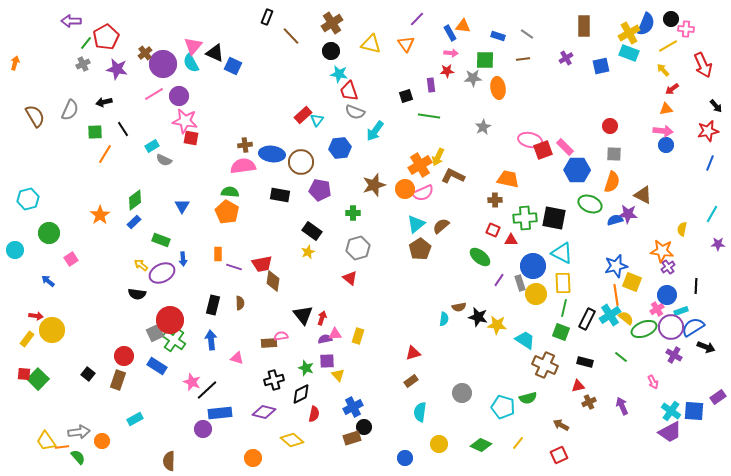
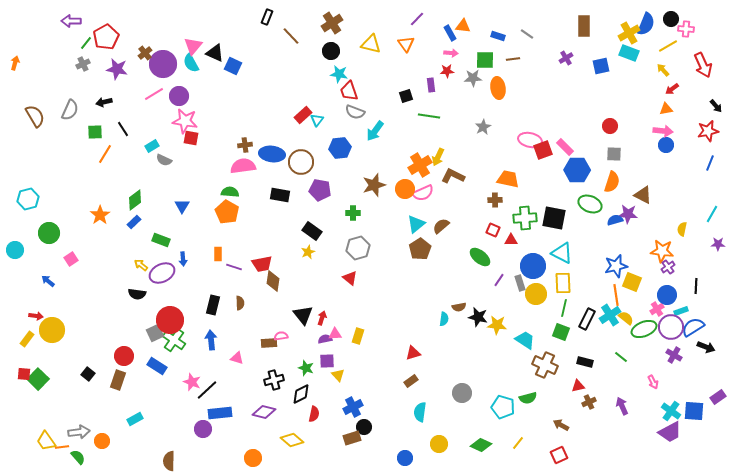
brown line at (523, 59): moved 10 px left
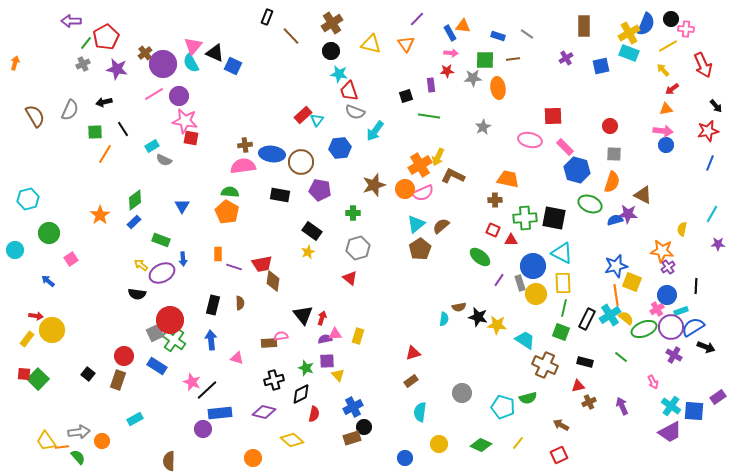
red square at (543, 150): moved 10 px right, 34 px up; rotated 18 degrees clockwise
blue hexagon at (577, 170): rotated 15 degrees clockwise
cyan cross at (671, 411): moved 5 px up
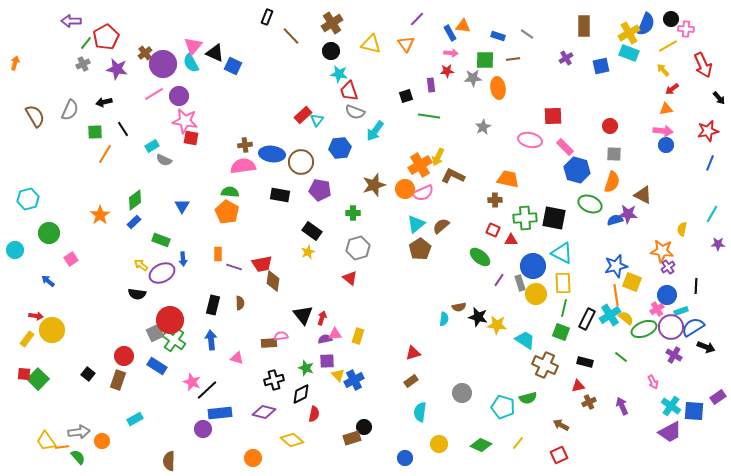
black arrow at (716, 106): moved 3 px right, 8 px up
blue cross at (353, 407): moved 1 px right, 27 px up
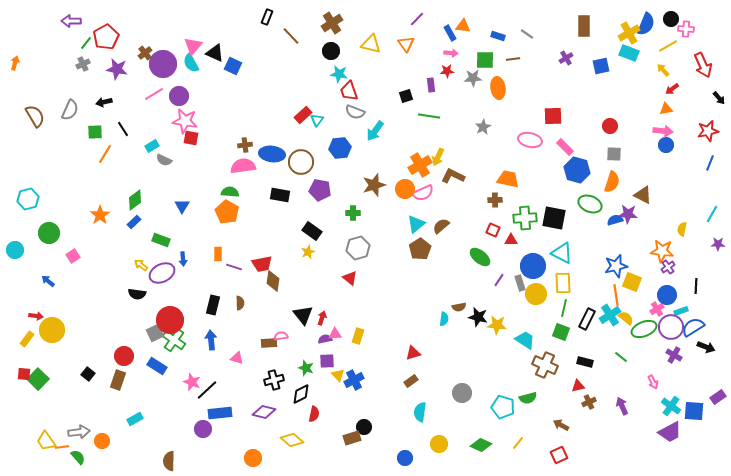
pink square at (71, 259): moved 2 px right, 3 px up
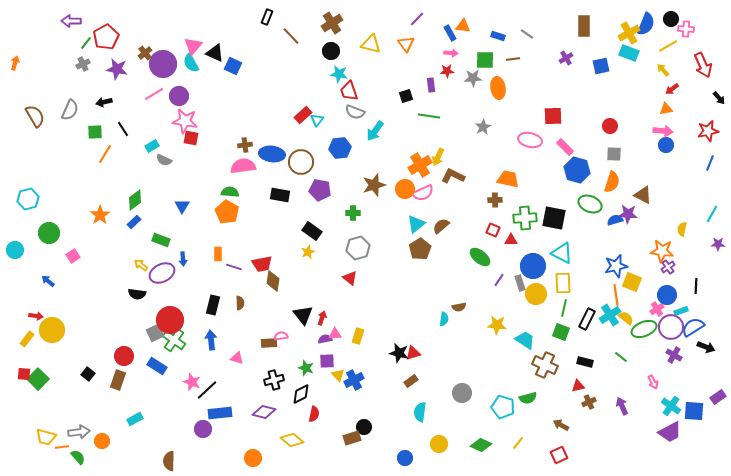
black star at (478, 317): moved 79 px left, 36 px down
yellow trapezoid at (46, 441): moved 4 px up; rotated 40 degrees counterclockwise
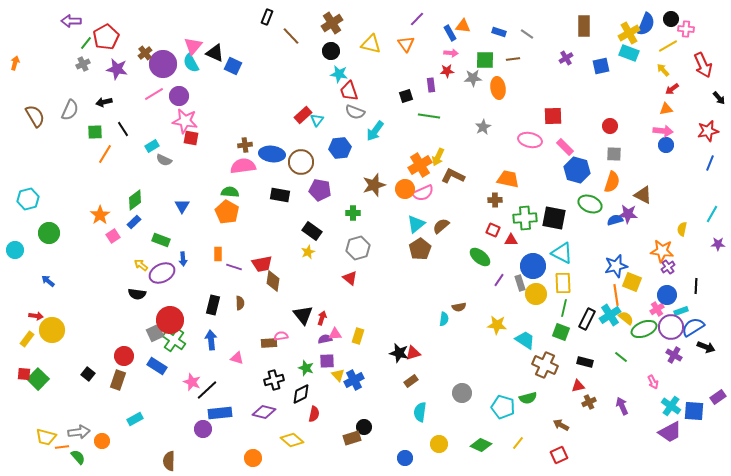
blue rectangle at (498, 36): moved 1 px right, 4 px up
pink square at (73, 256): moved 40 px right, 20 px up
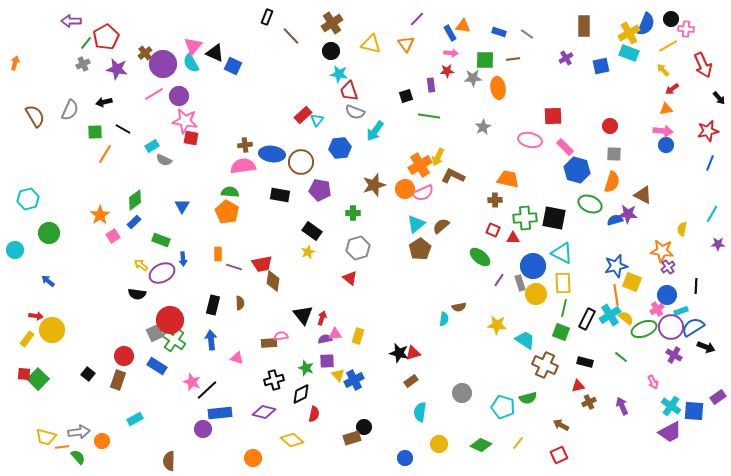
black line at (123, 129): rotated 28 degrees counterclockwise
red triangle at (511, 240): moved 2 px right, 2 px up
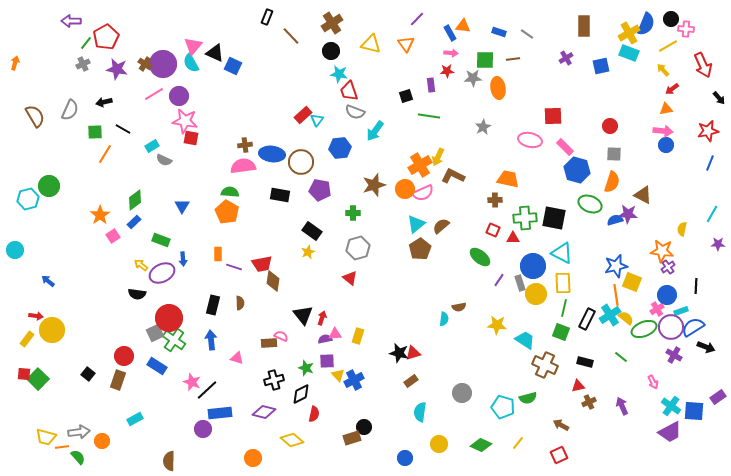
brown cross at (145, 53): moved 11 px down; rotated 16 degrees counterclockwise
green circle at (49, 233): moved 47 px up
red circle at (170, 320): moved 1 px left, 2 px up
pink semicircle at (281, 336): rotated 32 degrees clockwise
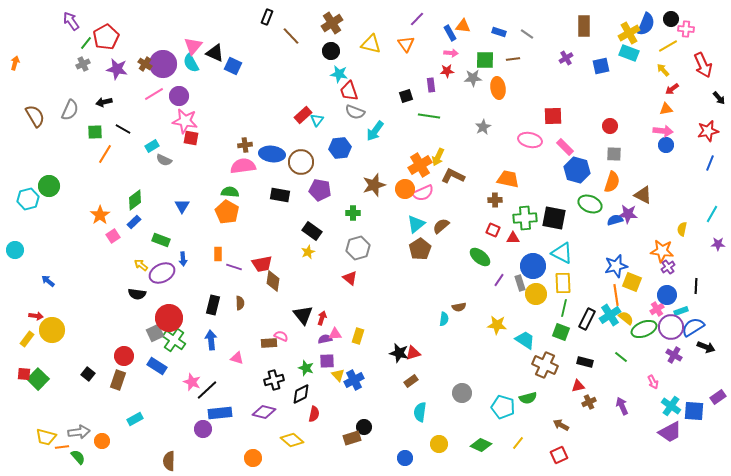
purple arrow at (71, 21): rotated 54 degrees clockwise
